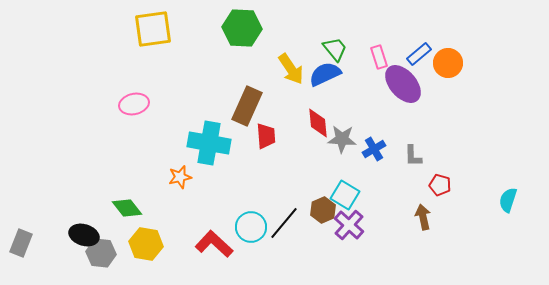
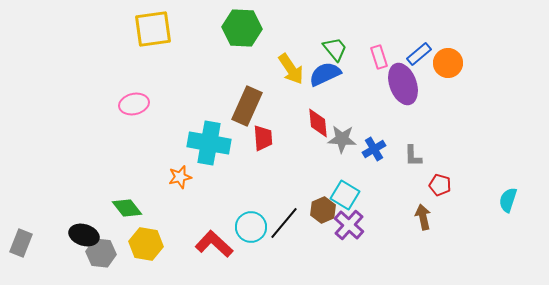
purple ellipse: rotated 21 degrees clockwise
red trapezoid: moved 3 px left, 2 px down
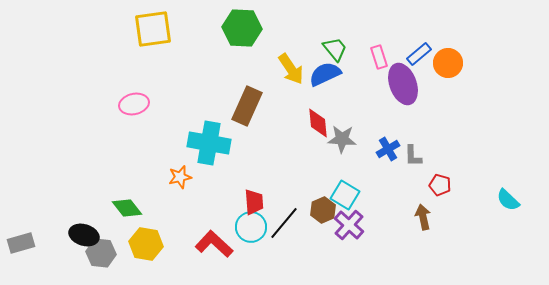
red trapezoid: moved 9 px left, 64 px down
blue cross: moved 14 px right
cyan semicircle: rotated 65 degrees counterclockwise
gray rectangle: rotated 52 degrees clockwise
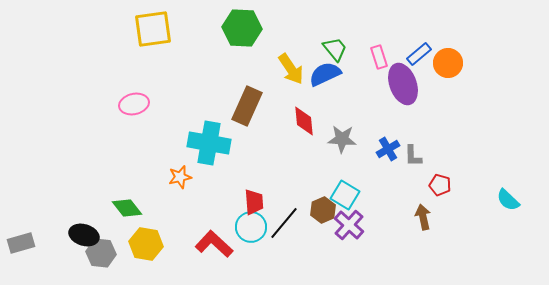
red diamond: moved 14 px left, 2 px up
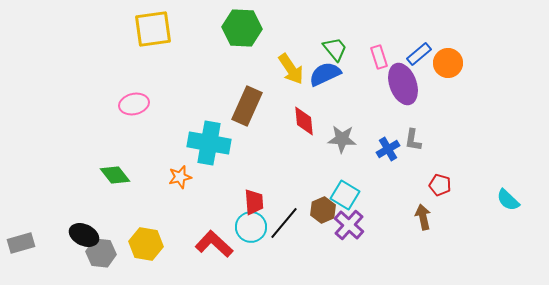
gray L-shape: moved 16 px up; rotated 10 degrees clockwise
green diamond: moved 12 px left, 33 px up
black ellipse: rotated 8 degrees clockwise
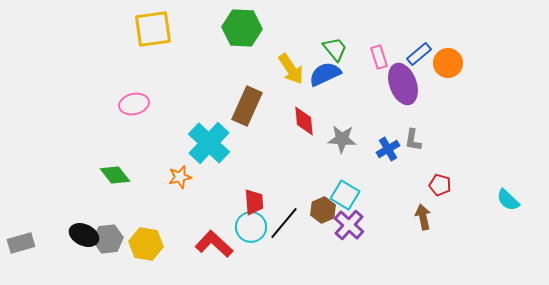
cyan cross: rotated 33 degrees clockwise
gray hexagon: moved 7 px right, 14 px up; rotated 12 degrees counterclockwise
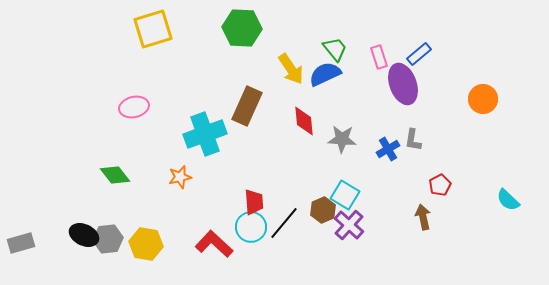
yellow square: rotated 9 degrees counterclockwise
orange circle: moved 35 px right, 36 px down
pink ellipse: moved 3 px down
cyan cross: moved 4 px left, 9 px up; rotated 27 degrees clockwise
red pentagon: rotated 30 degrees clockwise
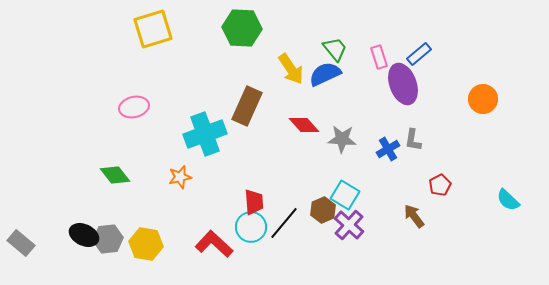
red diamond: moved 4 px down; rotated 36 degrees counterclockwise
brown arrow: moved 9 px left, 1 px up; rotated 25 degrees counterclockwise
gray rectangle: rotated 56 degrees clockwise
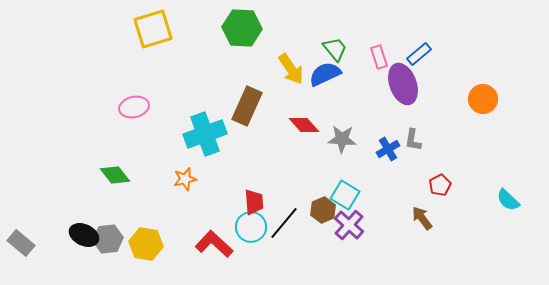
orange star: moved 5 px right, 2 px down
brown arrow: moved 8 px right, 2 px down
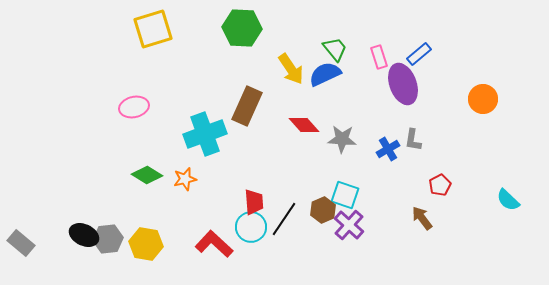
green diamond: moved 32 px right; rotated 20 degrees counterclockwise
cyan square: rotated 12 degrees counterclockwise
black line: moved 4 px up; rotated 6 degrees counterclockwise
